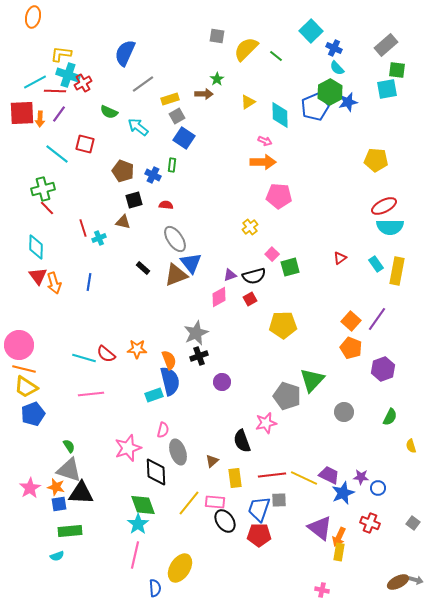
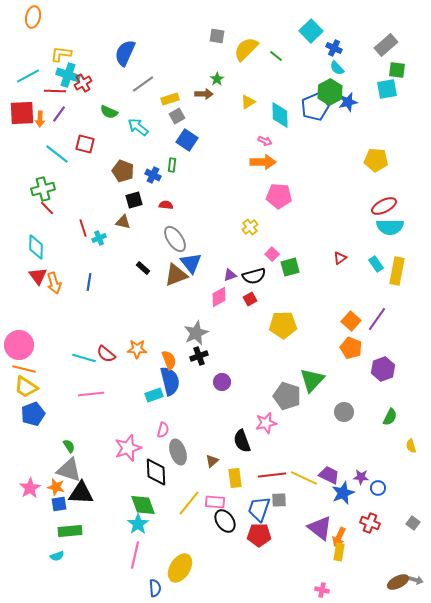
cyan line at (35, 82): moved 7 px left, 6 px up
blue square at (184, 138): moved 3 px right, 2 px down
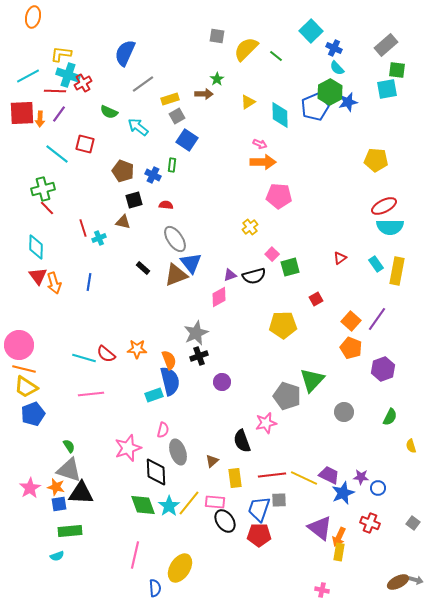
pink arrow at (265, 141): moved 5 px left, 3 px down
red square at (250, 299): moved 66 px right
cyan star at (138, 524): moved 31 px right, 18 px up
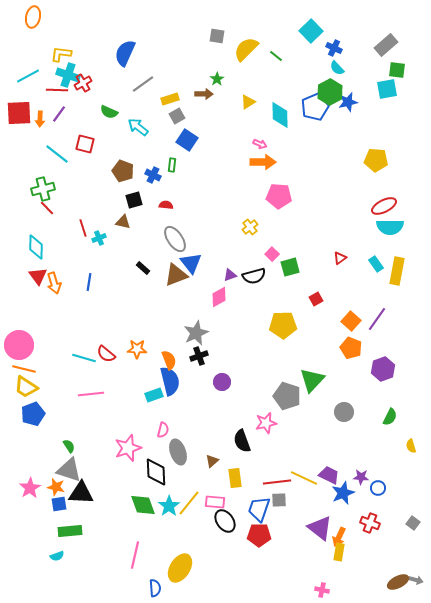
red line at (55, 91): moved 2 px right, 1 px up
red square at (22, 113): moved 3 px left
red line at (272, 475): moved 5 px right, 7 px down
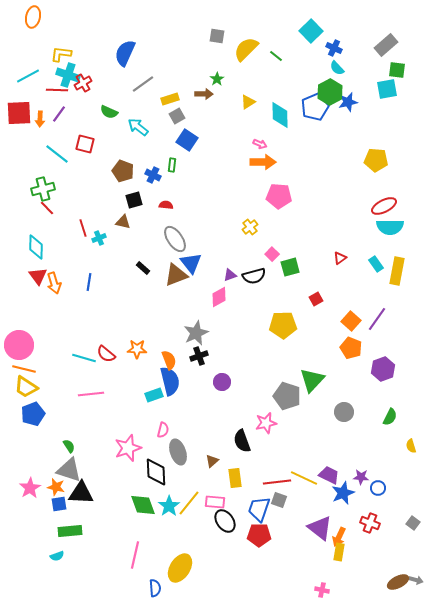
gray square at (279, 500): rotated 21 degrees clockwise
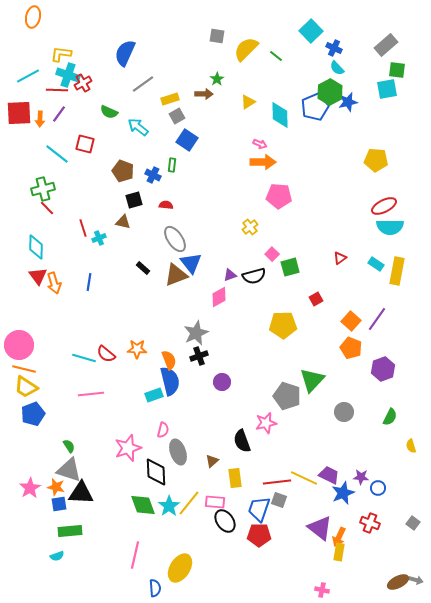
cyan rectangle at (376, 264): rotated 21 degrees counterclockwise
